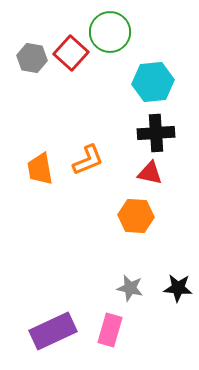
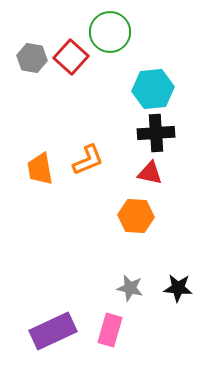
red square: moved 4 px down
cyan hexagon: moved 7 px down
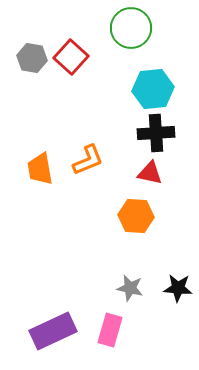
green circle: moved 21 px right, 4 px up
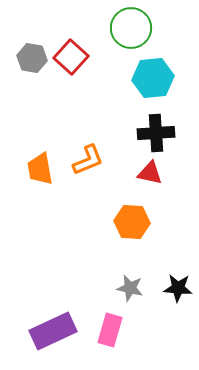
cyan hexagon: moved 11 px up
orange hexagon: moved 4 px left, 6 px down
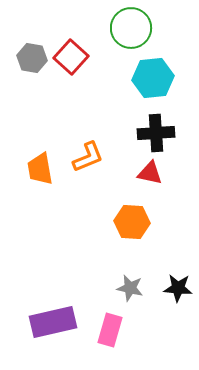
orange L-shape: moved 3 px up
purple rectangle: moved 9 px up; rotated 12 degrees clockwise
